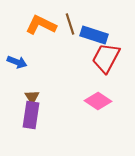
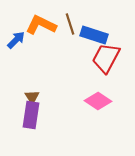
blue arrow: moved 1 px left, 22 px up; rotated 66 degrees counterclockwise
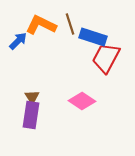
blue rectangle: moved 1 px left, 2 px down
blue arrow: moved 2 px right, 1 px down
pink diamond: moved 16 px left
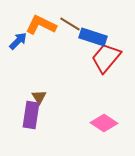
brown line: rotated 40 degrees counterclockwise
red trapezoid: rotated 12 degrees clockwise
brown triangle: moved 7 px right
pink diamond: moved 22 px right, 22 px down
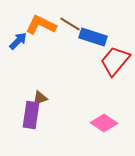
red trapezoid: moved 9 px right, 3 px down
brown triangle: moved 1 px right, 1 px down; rotated 42 degrees clockwise
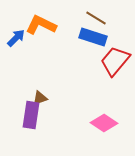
brown line: moved 26 px right, 6 px up
blue arrow: moved 2 px left, 3 px up
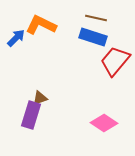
brown line: rotated 20 degrees counterclockwise
purple rectangle: rotated 8 degrees clockwise
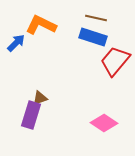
blue arrow: moved 5 px down
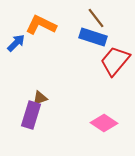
brown line: rotated 40 degrees clockwise
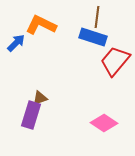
brown line: moved 1 px right, 1 px up; rotated 45 degrees clockwise
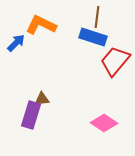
brown triangle: moved 2 px right, 1 px down; rotated 14 degrees clockwise
